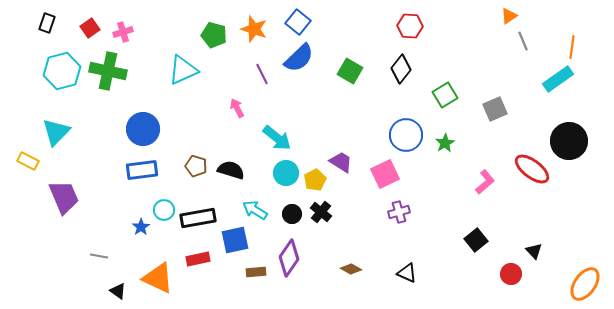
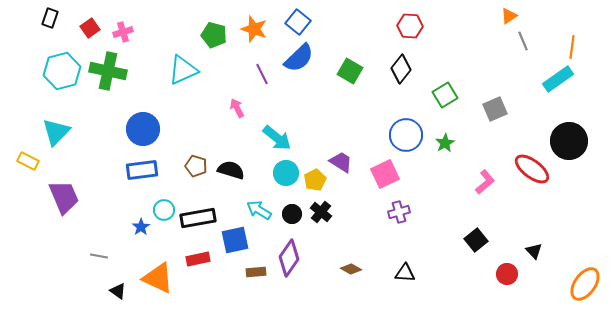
black rectangle at (47, 23): moved 3 px right, 5 px up
cyan arrow at (255, 210): moved 4 px right
black triangle at (407, 273): moved 2 px left; rotated 20 degrees counterclockwise
red circle at (511, 274): moved 4 px left
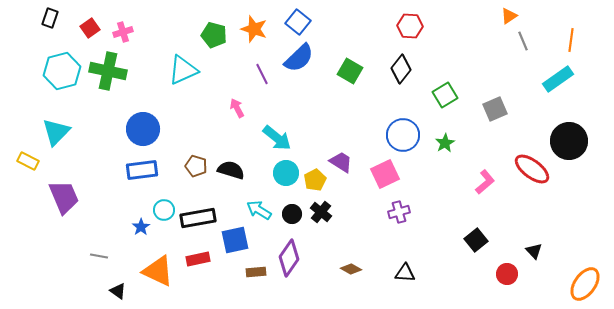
orange line at (572, 47): moved 1 px left, 7 px up
blue circle at (406, 135): moved 3 px left
orange triangle at (158, 278): moved 7 px up
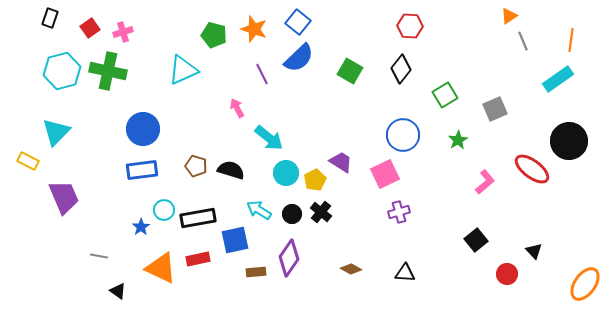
cyan arrow at (277, 138): moved 8 px left
green star at (445, 143): moved 13 px right, 3 px up
orange triangle at (158, 271): moved 3 px right, 3 px up
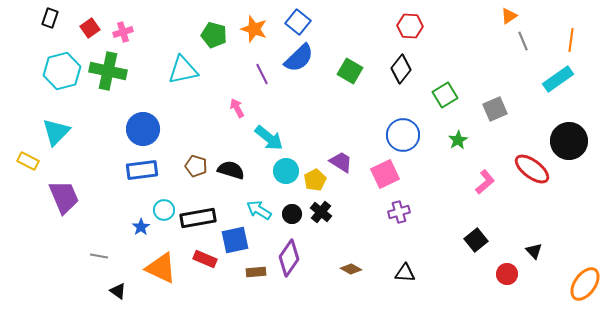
cyan triangle at (183, 70): rotated 12 degrees clockwise
cyan circle at (286, 173): moved 2 px up
red rectangle at (198, 259): moved 7 px right; rotated 35 degrees clockwise
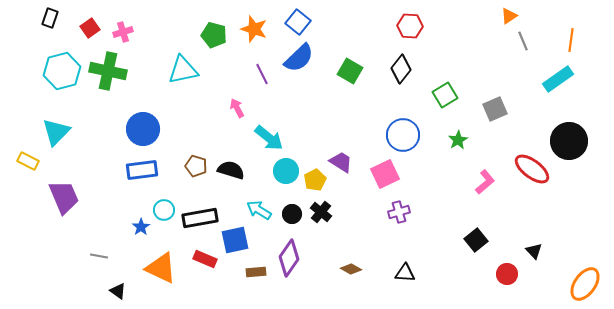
black rectangle at (198, 218): moved 2 px right
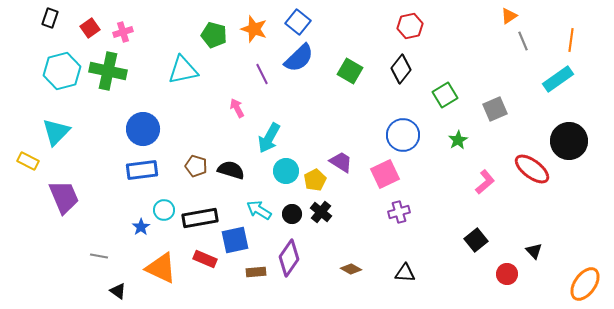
red hexagon at (410, 26): rotated 15 degrees counterclockwise
cyan arrow at (269, 138): rotated 80 degrees clockwise
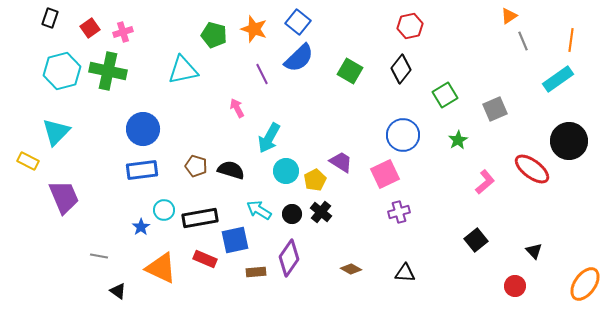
red circle at (507, 274): moved 8 px right, 12 px down
